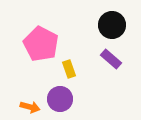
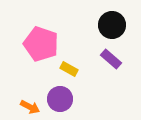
pink pentagon: rotated 8 degrees counterclockwise
yellow rectangle: rotated 42 degrees counterclockwise
orange arrow: rotated 12 degrees clockwise
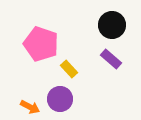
yellow rectangle: rotated 18 degrees clockwise
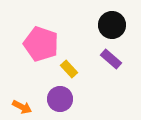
orange arrow: moved 8 px left
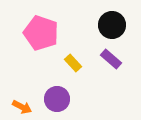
pink pentagon: moved 11 px up
yellow rectangle: moved 4 px right, 6 px up
purple circle: moved 3 px left
